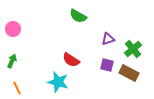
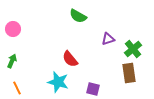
red semicircle: moved 1 px left, 1 px up; rotated 18 degrees clockwise
purple square: moved 14 px left, 24 px down
brown rectangle: rotated 54 degrees clockwise
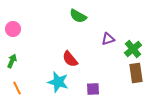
brown rectangle: moved 7 px right
purple square: rotated 16 degrees counterclockwise
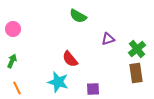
green cross: moved 4 px right
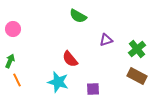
purple triangle: moved 2 px left, 1 px down
green arrow: moved 2 px left
brown rectangle: moved 1 px right, 3 px down; rotated 54 degrees counterclockwise
orange line: moved 8 px up
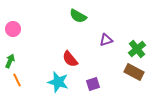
brown rectangle: moved 3 px left, 4 px up
purple square: moved 5 px up; rotated 16 degrees counterclockwise
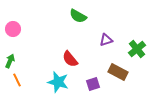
brown rectangle: moved 16 px left
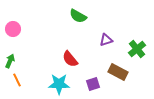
cyan star: moved 1 px right, 2 px down; rotated 15 degrees counterclockwise
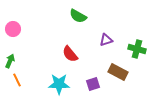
green cross: rotated 36 degrees counterclockwise
red semicircle: moved 5 px up
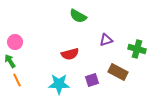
pink circle: moved 2 px right, 13 px down
red semicircle: rotated 66 degrees counterclockwise
green arrow: rotated 56 degrees counterclockwise
purple square: moved 1 px left, 4 px up
